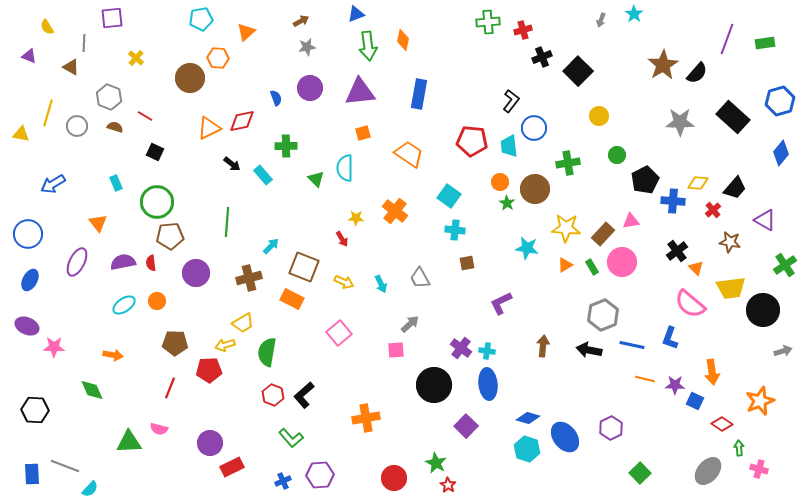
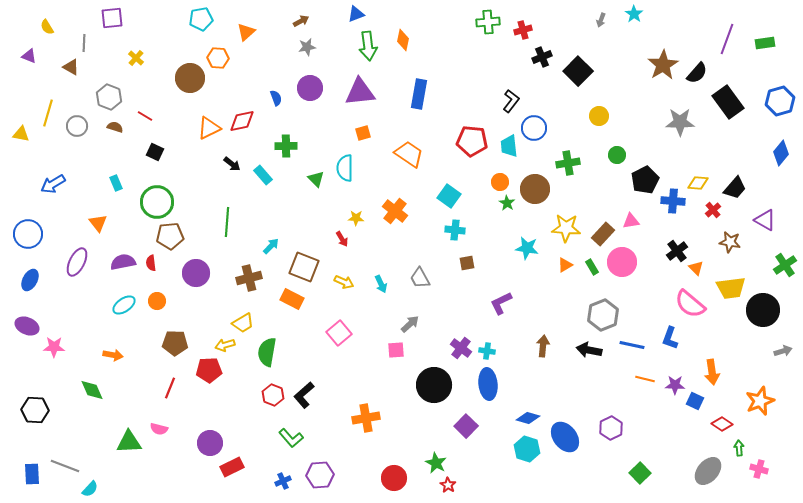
black rectangle at (733, 117): moved 5 px left, 15 px up; rotated 12 degrees clockwise
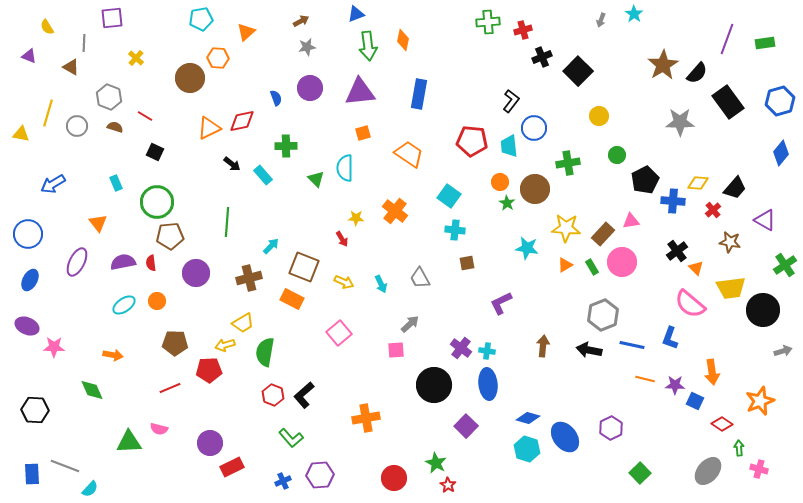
green semicircle at (267, 352): moved 2 px left
red line at (170, 388): rotated 45 degrees clockwise
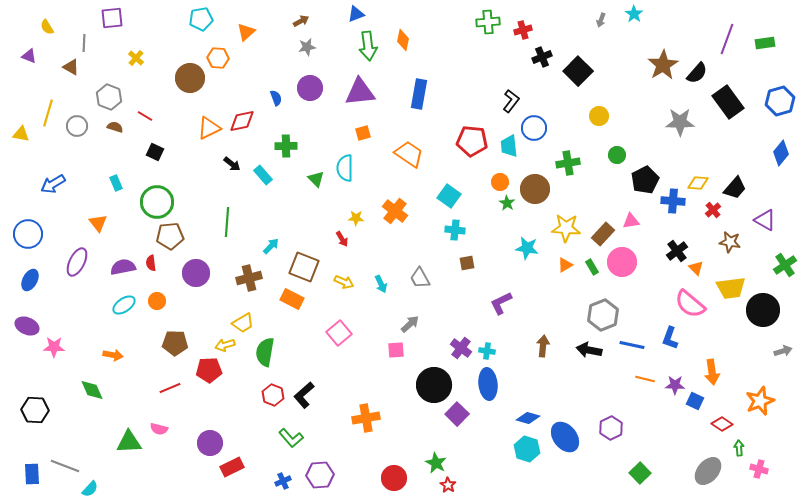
purple semicircle at (123, 262): moved 5 px down
purple square at (466, 426): moved 9 px left, 12 px up
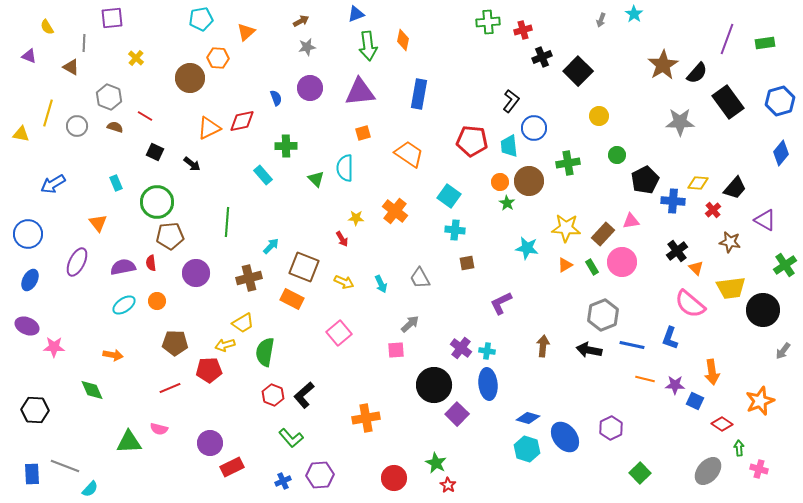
black arrow at (232, 164): moved 40 px left
brown circle at (535, 189): moved 6 px left, 8 px up
gray arrow at (783, 351): rotated 144 degrees clockwise
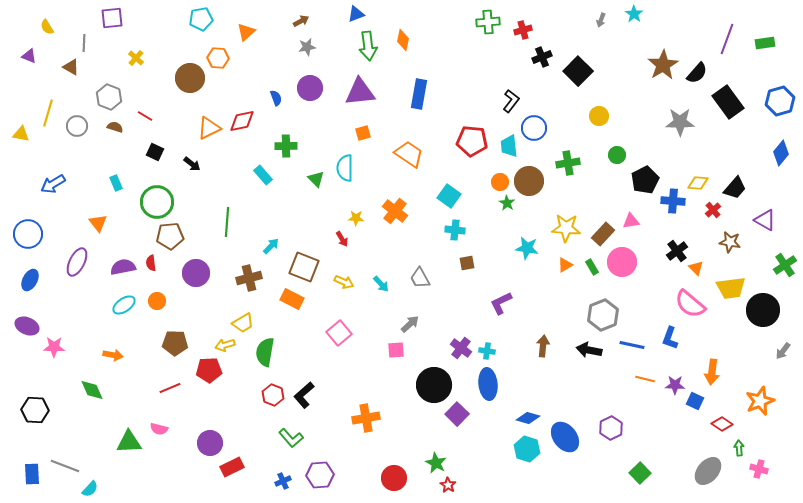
cyan arrow at (381, 284): rotated 18 degrees counterclockwise
orange arrow at (712, 372): rotated 15 degrees clockwise
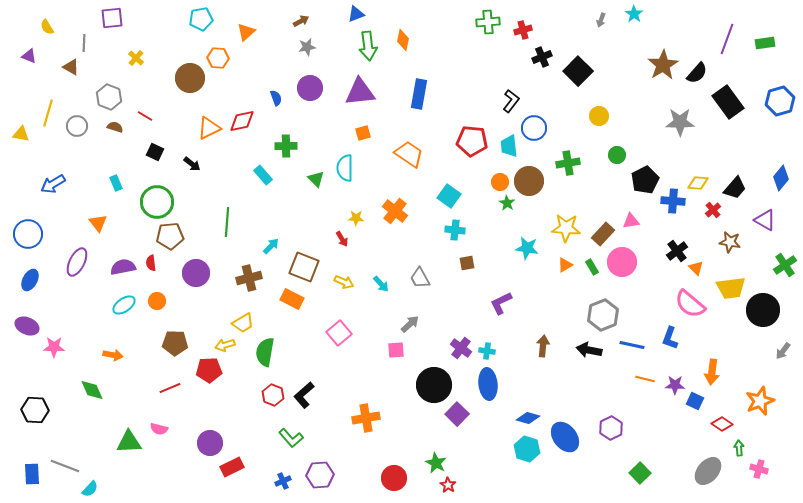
blue diamond at (781, 153): moved 25 px down
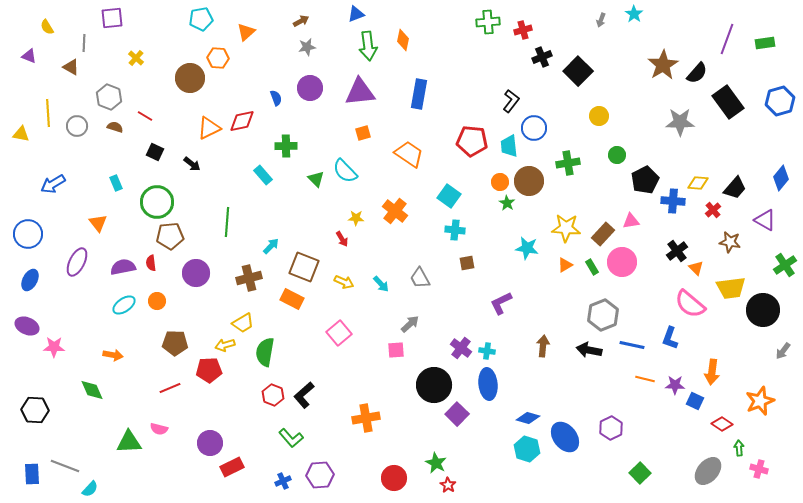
yellow line at (48, 113): rotated 20 degrees counterclockwise
cyan semicircle at (345, 168): moved 3 px down; rotated 44 degrees counterclockwise
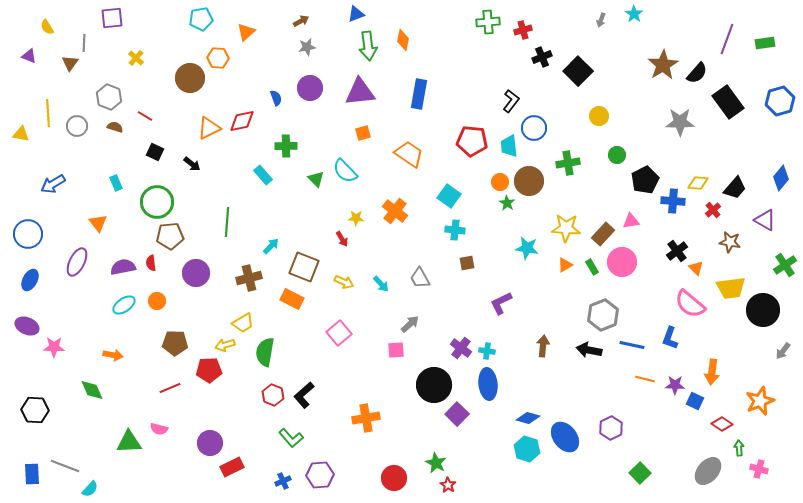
brown triangle at (71, 67): moved 1 px left, 4 px up; rotated 36 degrees clockwise
